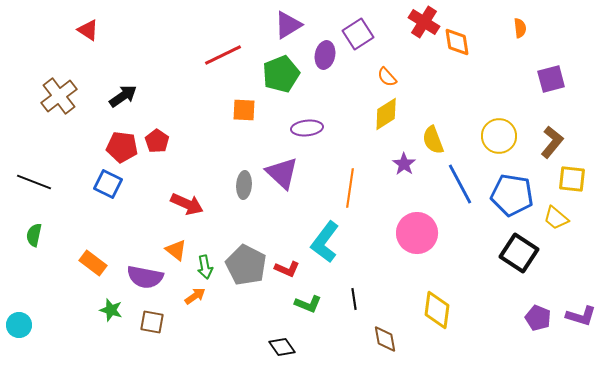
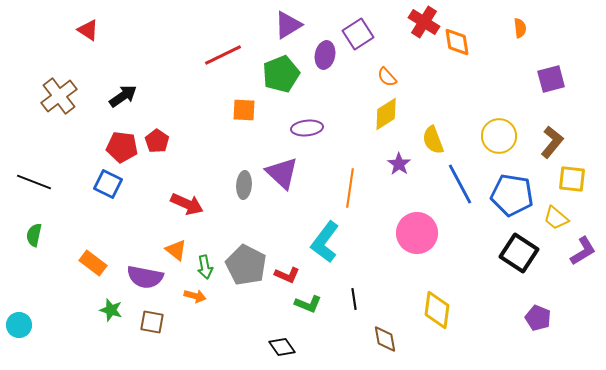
purple star at (404, 164): moved 5 px left
red L-shape at (287, 269): moved 6 px down
orange arrow at (195, 296): rotated 50 degrees clockwise
purple L-shape at (581, 316): moved 2 px right, 65 px up; rotated 48 degrees counterclockwise
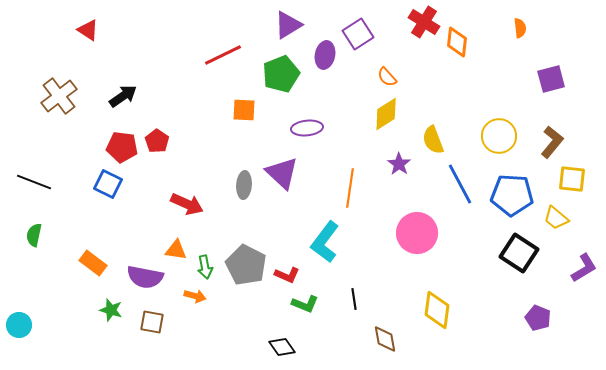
orange diamond at (457, 42): rotated 16 degrees clockwise
blue pentagon at (512, 195): rotated 6 degrees counterclockwise
orange triangle at (176, 250): rotated 30 degrees counterclockwise
purple L-shape at (583, 251): moved 1 px right, 17 px down
green L-shape at (308, 304): moved 3 px left
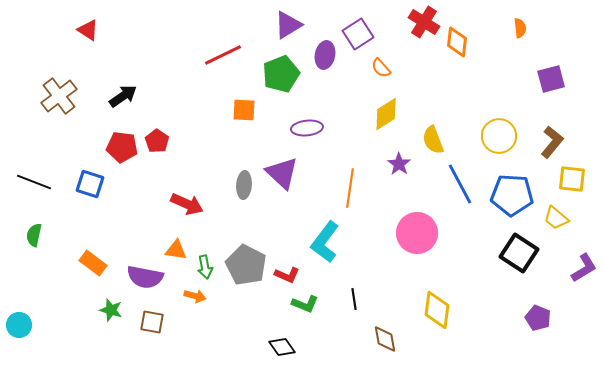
orange semicircle at (387, 77): moved 6 px left, 9 px up
blue square at (108, 184): moved 18 px left; rotated 8 degrees counterclockwise
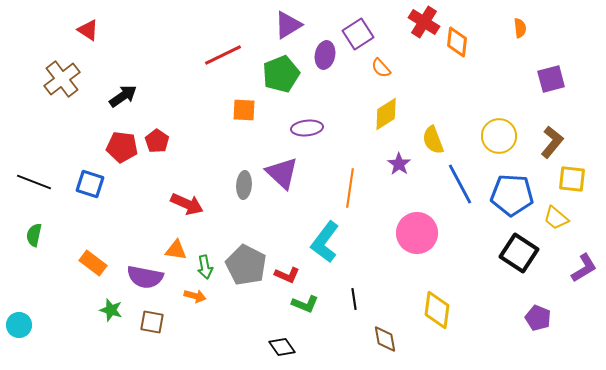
brown cross at (59, 96): moved 3 px right, 17 px up
